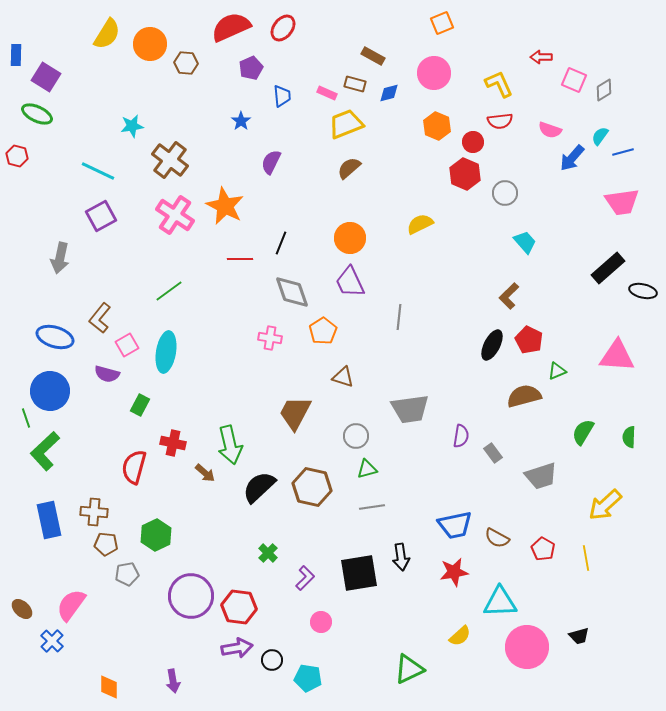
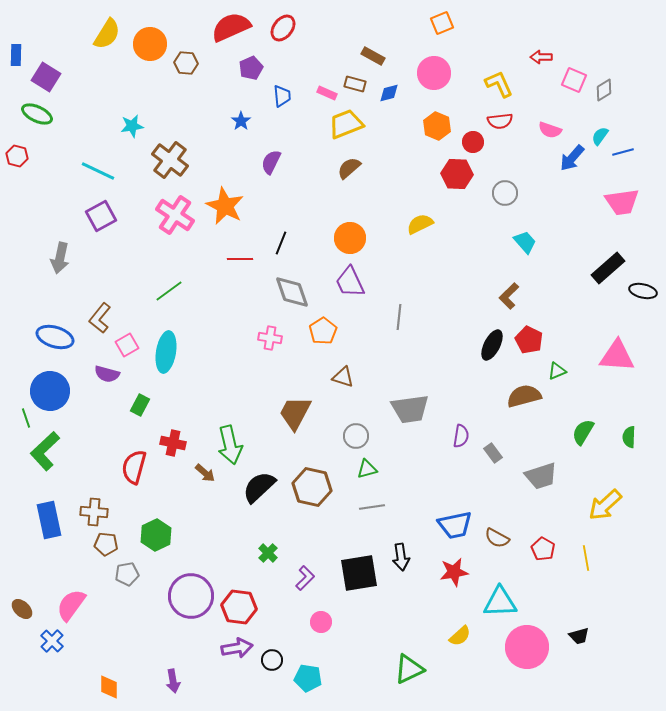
red hexagon at (465, 174): moved 8 px left; rotated 20 degrees counterclockwise
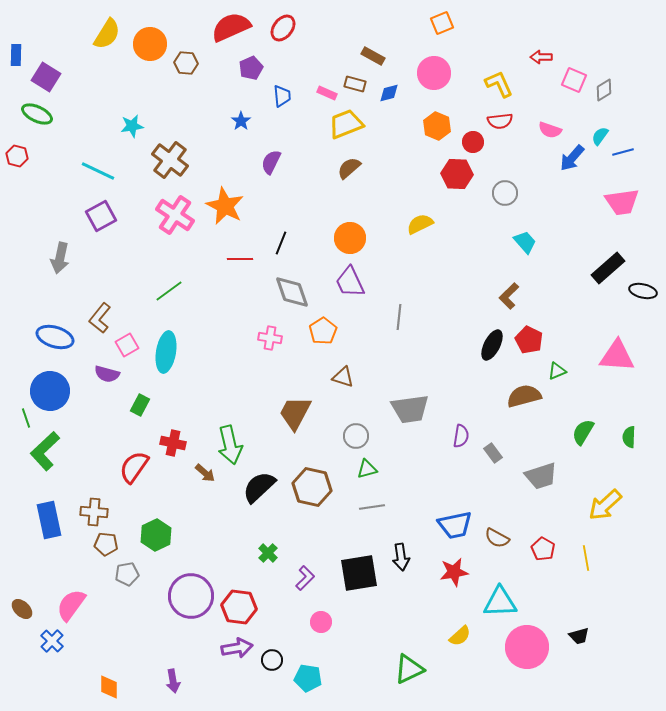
red semicircle at (134, 467): rotated 20 degrees clockwise
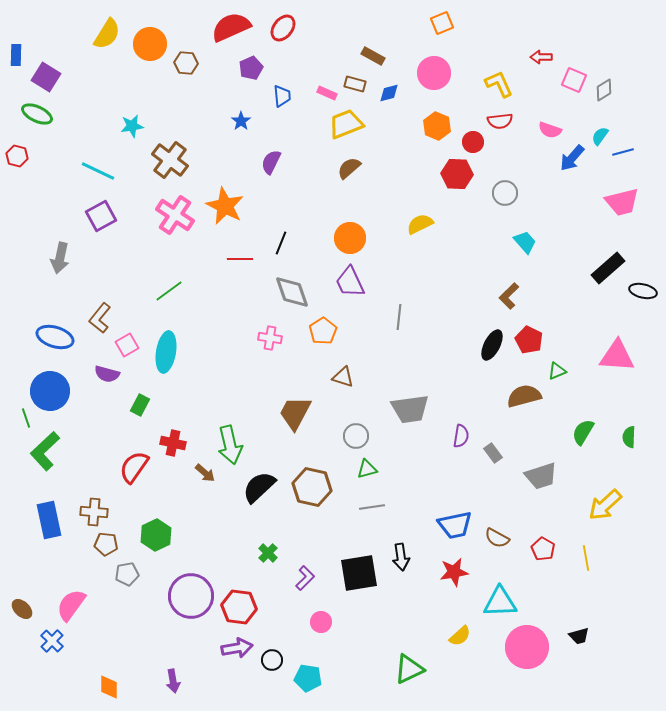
pink trapezoid at (622, 202): rotated 6 degrees counterclockwise
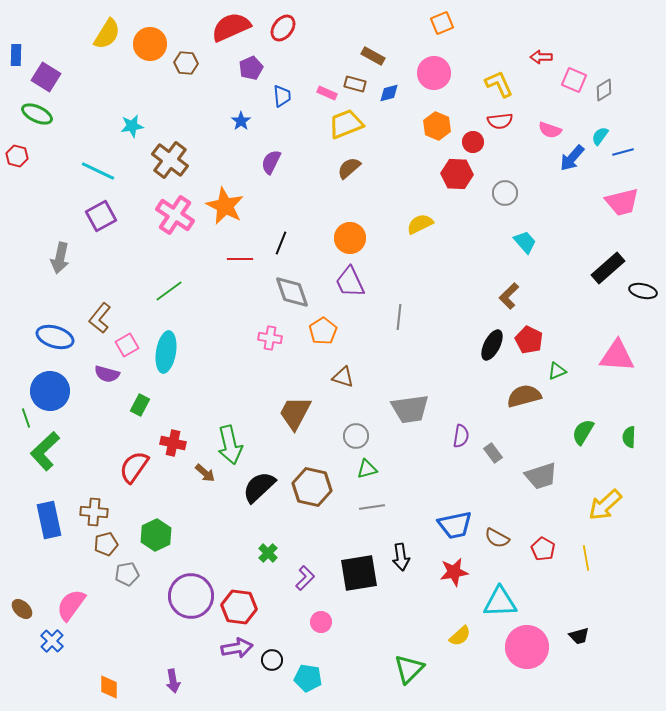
brown pentagon at (106, 544): rotated 20 degrees counterclockwise
green triangle at (409, 669): rotated 20 degrees counterclockwise
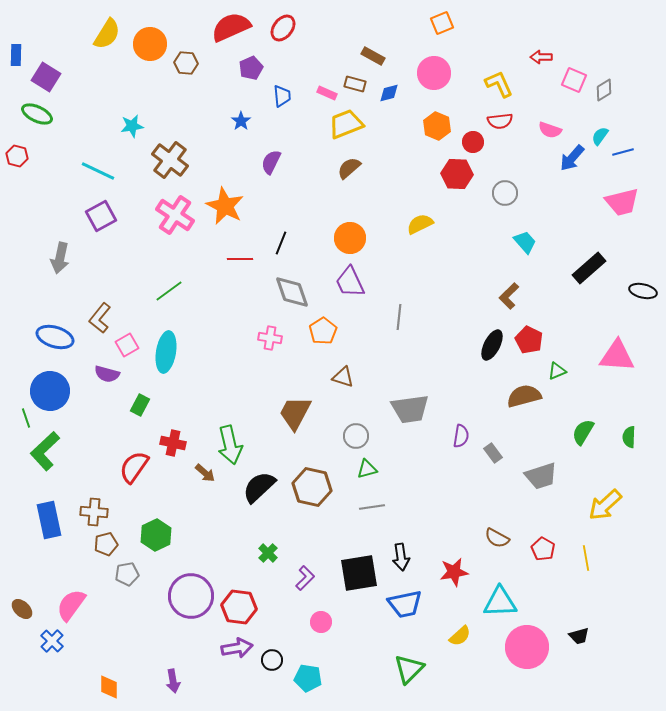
black rectangle at (608, 268): moved 19 px left
blue trapezoid at (455, 525): moved 50 px left, 79 px down
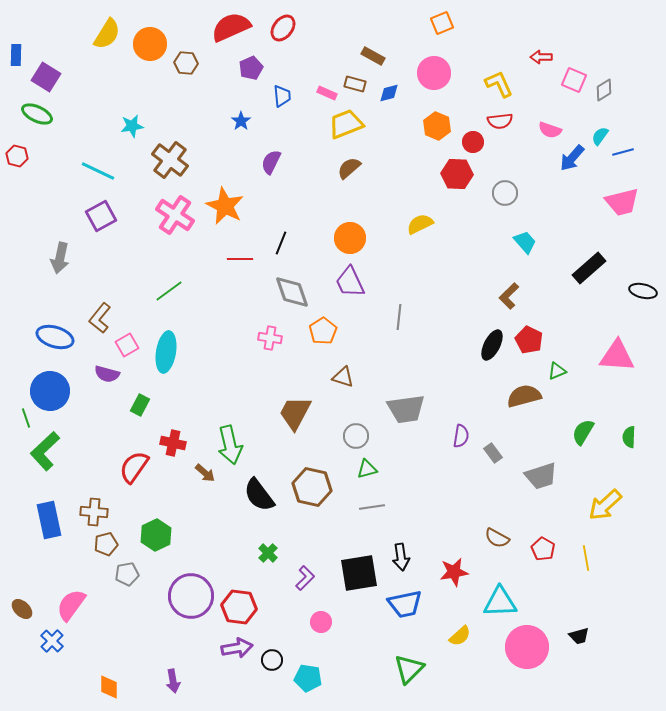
gray trapezoid at (410, 409): moved 4 px left
black semicircle at (259, 487): moved 8 px down; rotated 84 degrees counterclockwise
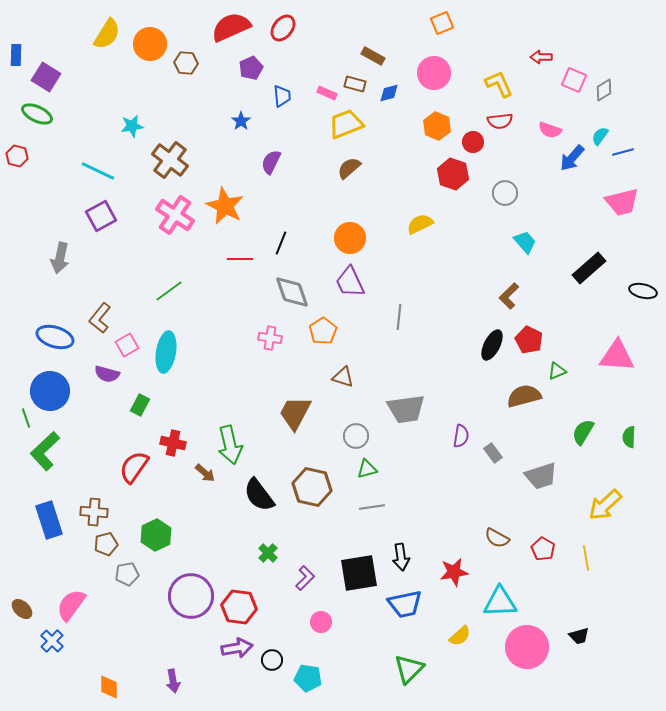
red hexagon at (457, 174): moved 4 px left; rotated 16 degrees clockwise
blue rectangle at (49, 520): rotated 6 degrees counterclockwise
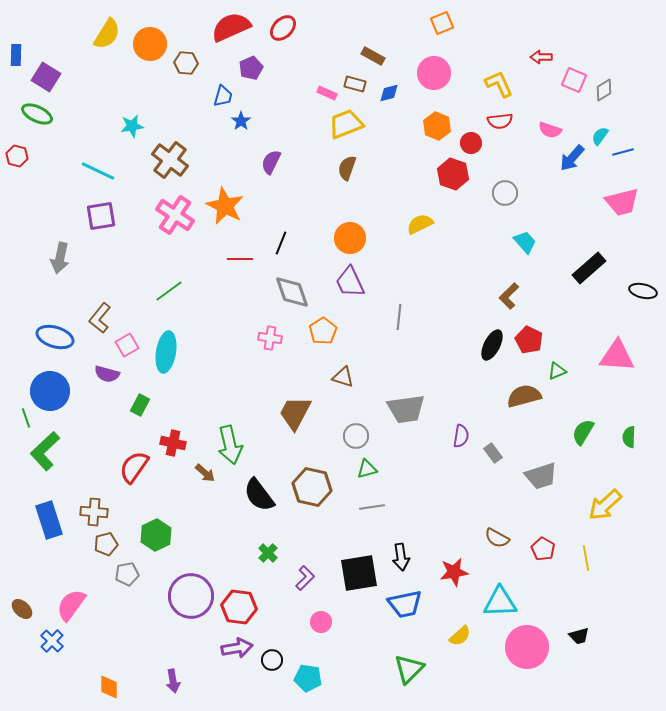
red ellipse at (283, 28): rotated 8 degrees clockwise
blue trapezoid at (282, 96): moved 59 px left; rotated 20 degrees clockwise
red circle at (473, 142): moved 2 px left, 1 px down
brown semicircle at (349, 168): moved 2 px left; rotated 30 degrees counterclockwise
purple square at (101, 216): rotated 20 degrees clockwise
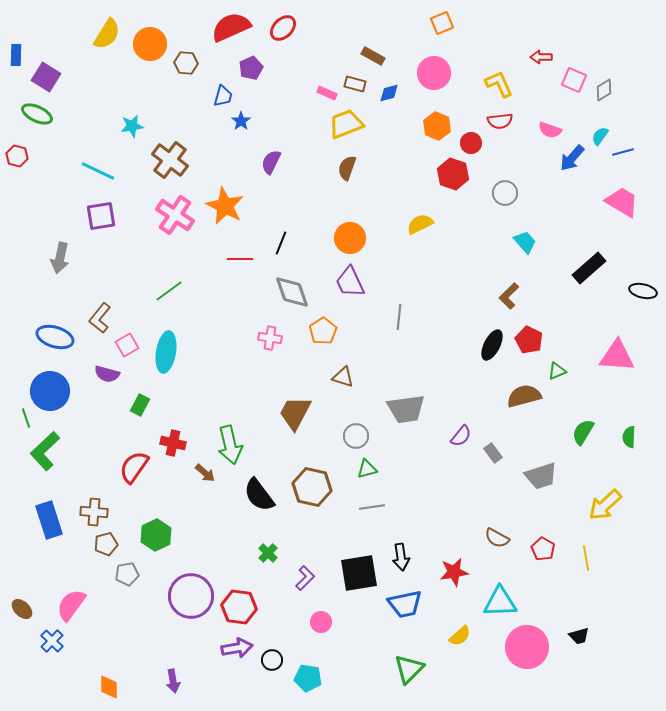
pink trapezoid at (622, 202): rotated 135 degrees counterclockwise
purple semicircle at (461, 436): rotated 30 degrees clockwise
